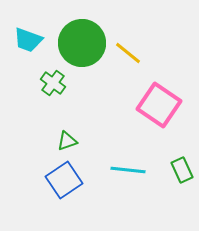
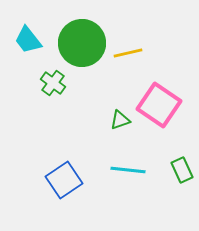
cyan trapezoid: rotated 32 degrees clockwise
yellow line: rotated 52 degrees counterclockwise
green triangle: moved 53 px right, 21 px up
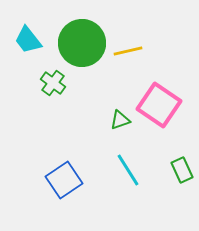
yellow line: moved 2 px up
cyan line: rotated 52 degrees clockwise
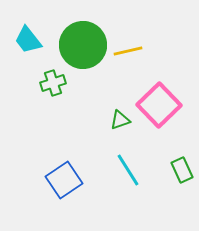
green circle: moved 1 px right, 2 px down
green cross: rotated 35 degrees clockwise
pink square: rotated 12 degrees clockwise
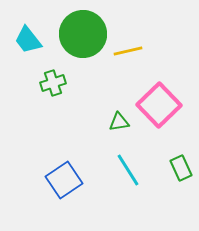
green circle: moved 11 px up
green triangle: moved 1 px left, 2 px down; rotated 10 degrees clockwise
green rectangle: moved 1 px left, 2 px up
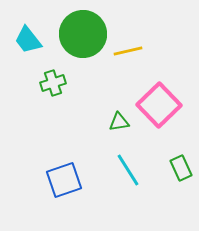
blue square: rotated 15 degrees clockwise
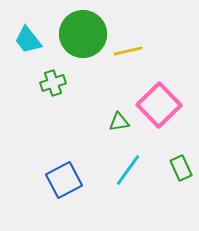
cyan line: rotated 68 degrees clockwise
blue square: rotated 9 degrees counterclockwise
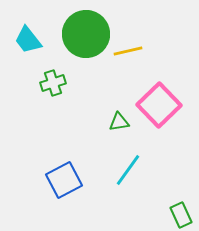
green circle: moved 3 px right
green rectangle: moved 47 px down
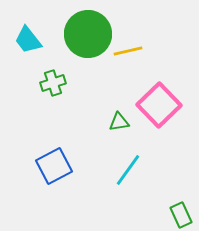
green circle: moved 2 px right
blue square: moved 10 px left, 14 px up
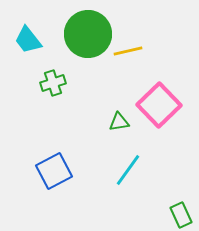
blue square: moved 5 px down
